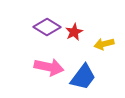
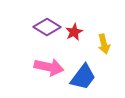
yellow arrow: rotated 90 degrees counterclockwise
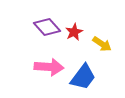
purple diamond: rotated 16 degrees clockwise
yellow arrow: moved 2 px left; rotated 42 degrees counterclockwise
pink arrow: rotated 8 degrees counterclockwise
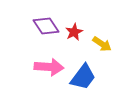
purple diamond: moved 1 px left, 1 px up; rotated 8 degrees clockwise
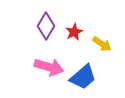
purple diamond: rotated 64 degrees clockwise
pink arrow: rotated 12 degrees clockwise
blue trapezoid: rotated 12 degrees clockwise
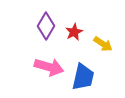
yellow arrow: moved 1 px right
blue trapezoid: rotated 36 degrees counterclockwise
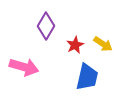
red star: moved 1 px right, 13 px down
pink arrow: moved 25 px left
blue trapezoid: moved 4 px right
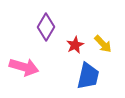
purple diamond: moved 1 px down
yellow arrow: rotated 12 degrees clockwise
blue trapezoid: moved 1 px right, 1 px up
